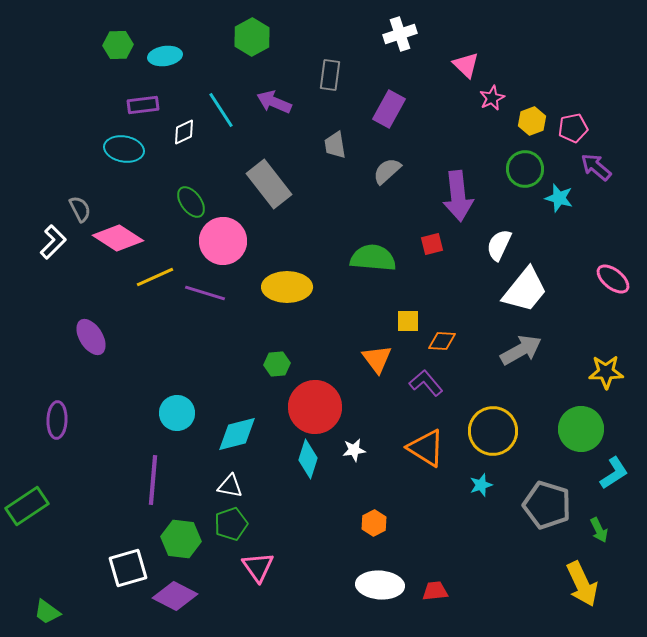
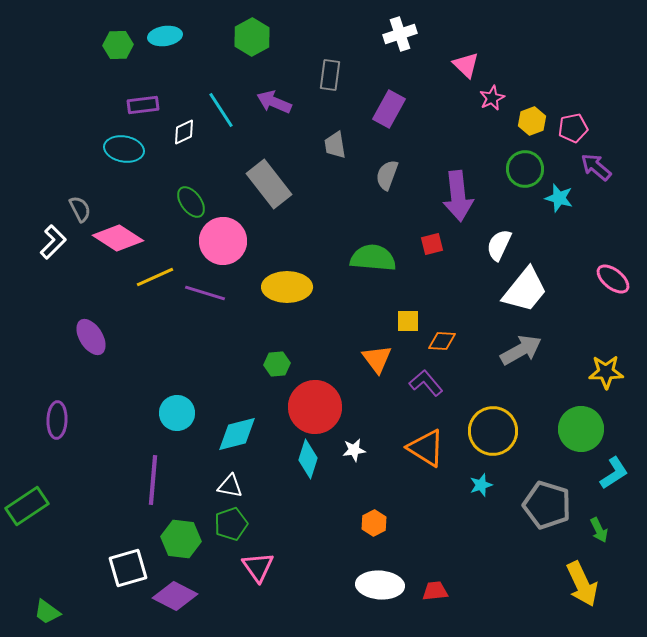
cyan ellipse at (165, 56): moved 20 px up
gray semicircle at (387, 171): moved 4 px down; rotated 28 degrees counterclockwise
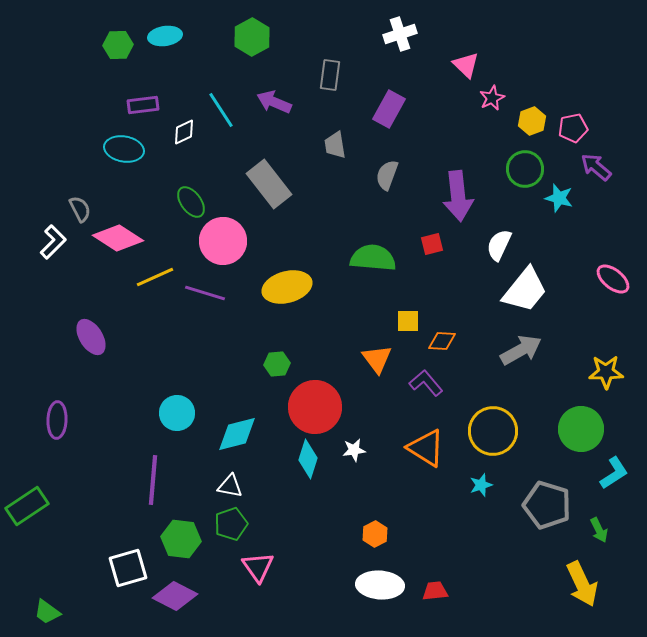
yellow ellipse at (287, 287): rotated 15 degrees counterclockwise
orange hexagon at (374, 523): moved 1 px right, 11 px down
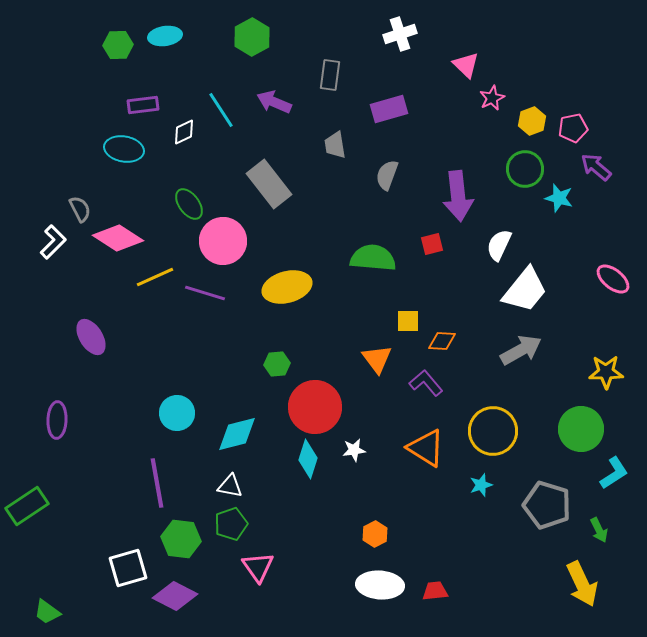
purple rectangle at (389, 109): rotated 45 degrees clockwise
green ellipse at (191, 202): moved 2 px left, 2 px down
purple line at (153, 480): moved 4 px right, 3 px down; rotated 15 degrees counterclockwise
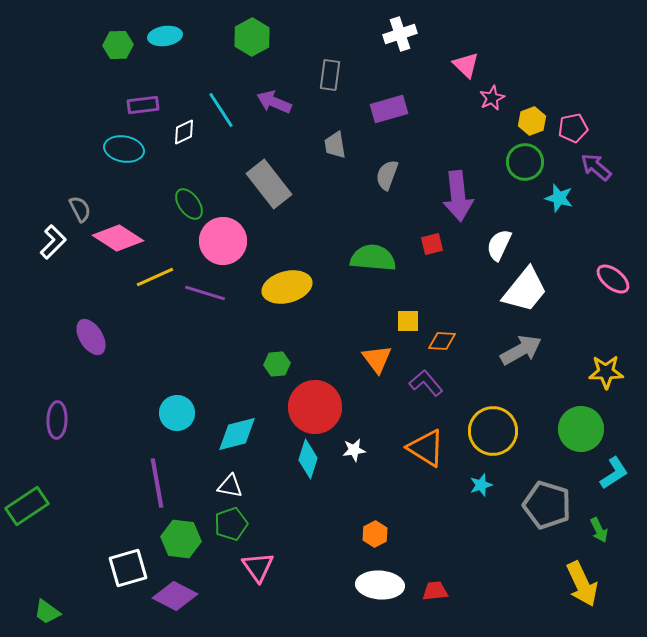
green circle at (525, 169): moved 7 px up
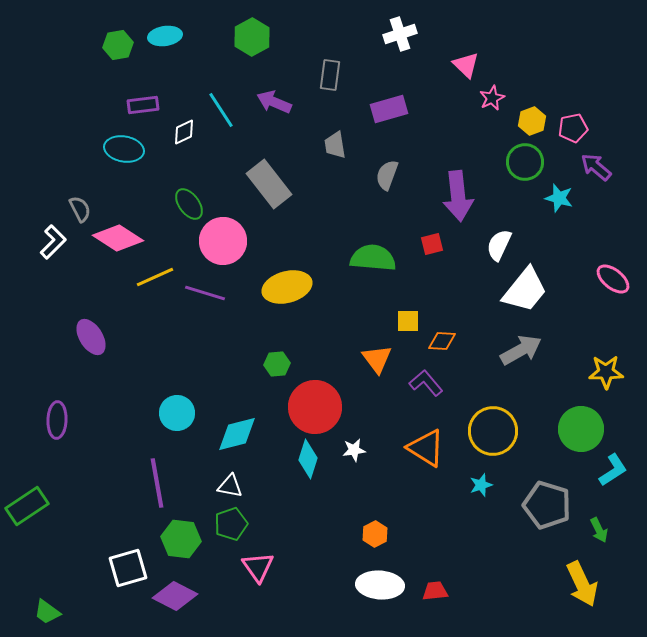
green hexagon at (118, 45): rotated 8 degrees counterclockwise
cyan L-shape at (614, 473): moved 1 px left, 3 px up
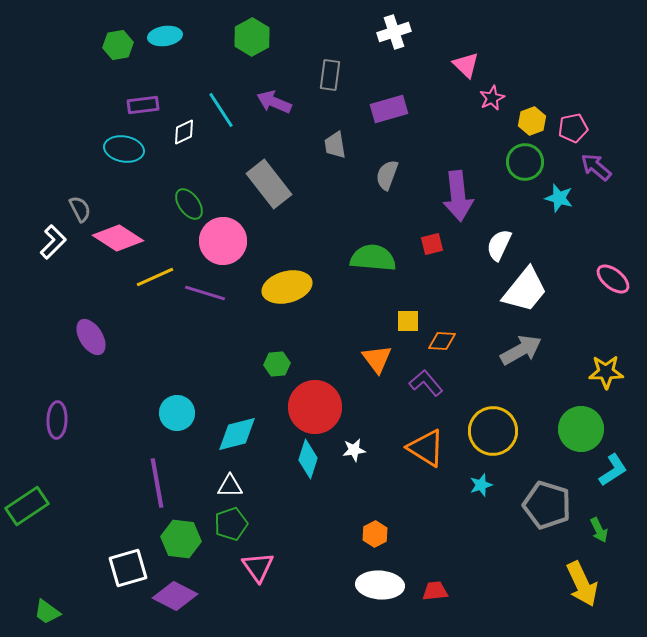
white cross at (400, 34): moved 6 px left, 2 px up
white triangle at (230, 486): rotated 12 degrees counterclockwise
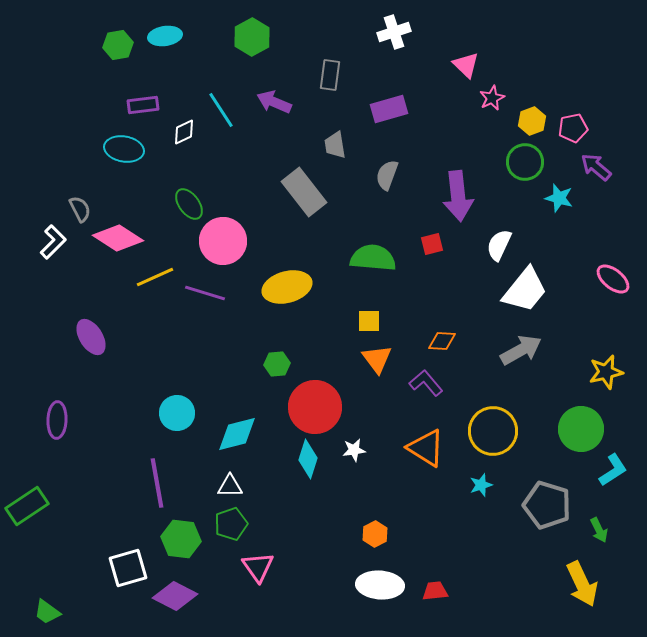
gray rectangle at (269, 184): moved 35 px right, 8 px down
yellow square at (408, 321): moved 39 px left
yellow star at (606, 372): rotated 12 degrees counterclockwise
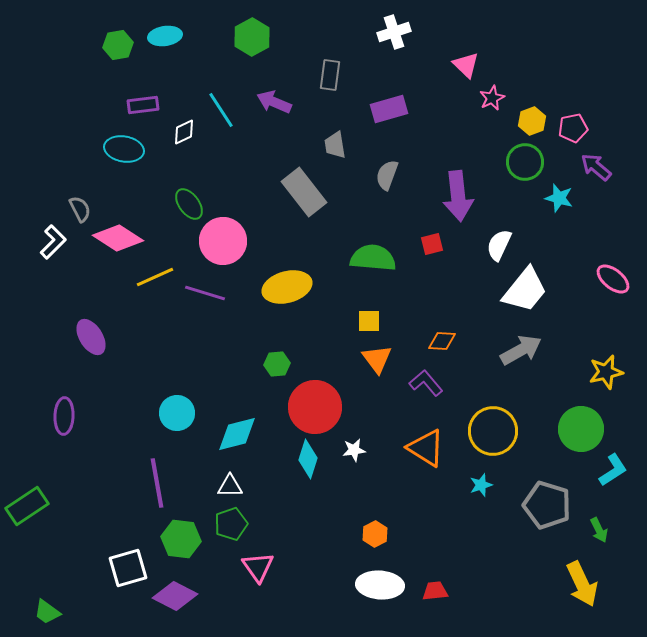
purple ellipse at (57, 420): moved 7 px right, 4 px up
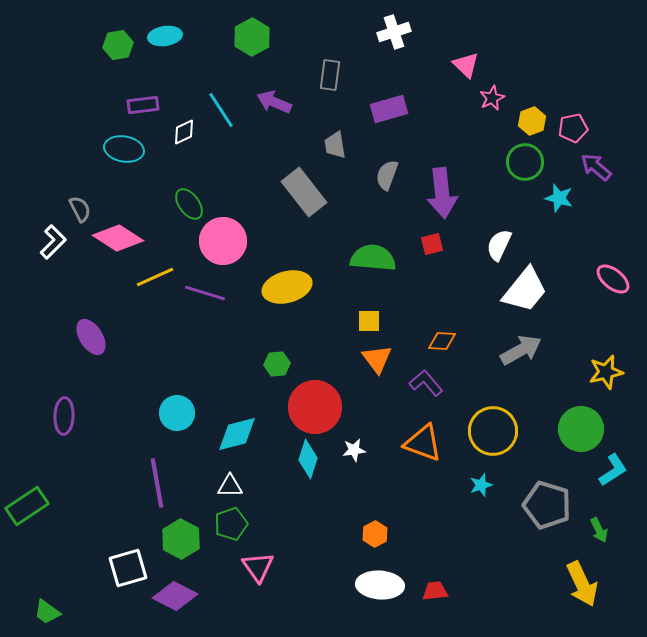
purple arrow at (458, 196): moved 16 px left, 3 px up
orange triangle at (426, 448): moved 3 px left, 5 px up; rotated 12 degrees counterclockwise
green hexagon at (181, 539): rotated 21 degrees clockwise
